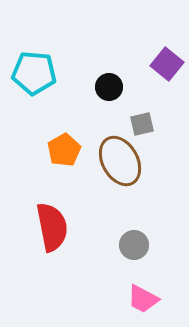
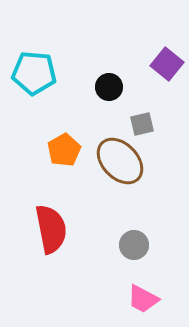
brown ellipse: rotated 15 degrees counterclockwise
red semicircle: moved 1 px left, 2 px down
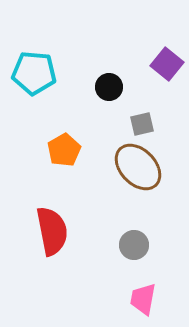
brown ellipse: moved 18 px right, 6 px down
red semicircle: moved 1 px right, 2 px down
pink trapezoid: rotated 72 degrees clockwise
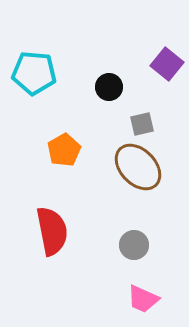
pink trapezoid: rotated 76 degrees counterclockwise
